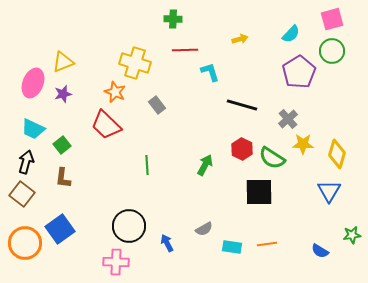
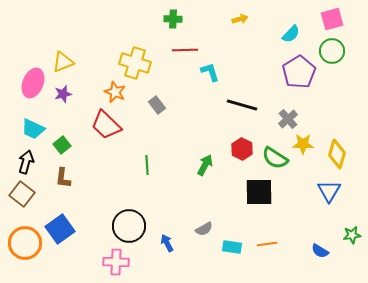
yellow arrow: moved 20 px up
green semicircle: moved 3 px right
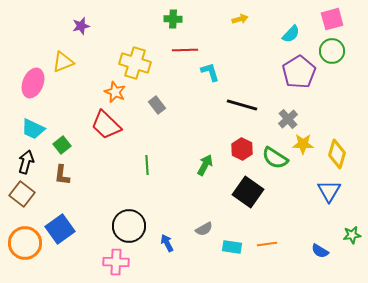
purple star: moved 18 px right, 68 px up
brown L-shape: moved 1 px left, 3 px up
black square: moved 11 px left; rotated 36 degrees clockwise
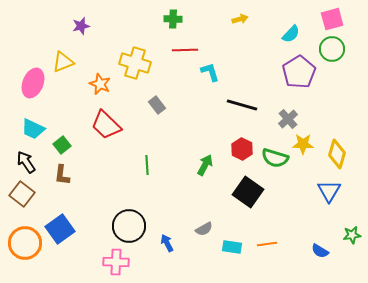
green circle: moved 2 px up
orange star: moved 15 px left, 8 px up
green semicircle: rotated 16 degrees counterclockwise
black arrow: rotated 50 degrees counterclockwise
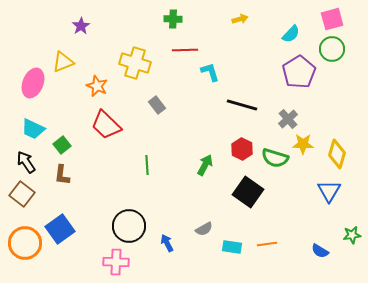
purple star: rotated 18 degrees counterclockwise
orange star: moved 3 px left, 2 px down
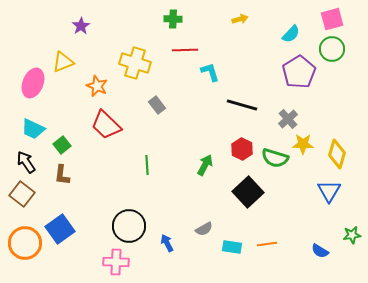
black square: rotated 12 degrees clockwise
